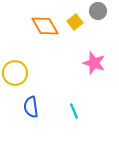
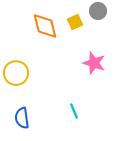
yellow square: rotated 14 degrees clockwise
orange diamond: rotated 16 degrees clockwise
yellow circle: moved 1 px right
blue semicircle: moved 9 px left, 11 px down
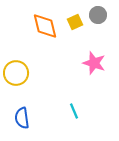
gray circle: moved 4 px down
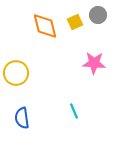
pink star: rotated 15 degrees counterclockwise
